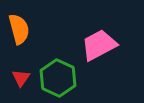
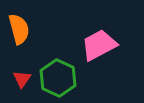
red triangle: moved 1 px right, 1 px down
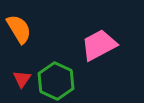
orange semicircle: rotated 16 degrees counterclockwise
green hexagon: moved 2 px left, 3 px down
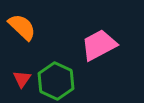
orange semicircle: moved 3 px right, 2 px up; rotated 16 degrees counterclockwise
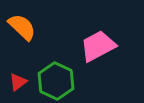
pink trapezoid: moved 1 px left, 1 px down
red triangle: moved 4 px left, 3 px down; rotated 18 degrees clockwise
